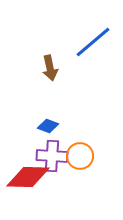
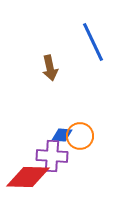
blue line: rotated 75 degrees counterclockwise
blue diamond: moved 14 px right, 9 px down; rotated 15 degrees counterclockwise
orange circle: moved 20 px up
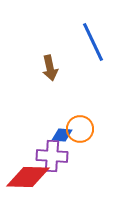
orange circle: moved 7 px up
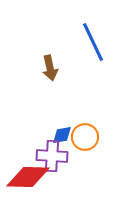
orange circle: moved 5 px right, 8 px down
blue diamond: rotated 15 degrees counterclockwise
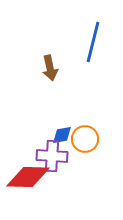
blue line: rotated 39 degrees clockwise
orange circle: moved 2 px down
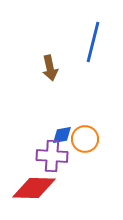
red diamond: moved 6 px right, 11 px down
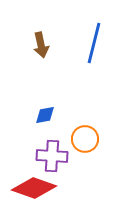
blue line: moved 1 px right, 1 px down
brown arrow: moved 9 px left, 23 px up
blue diamond: moved 17 px left, 20 px up
red diamond: rotated 18 degrees clockwise
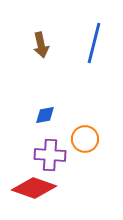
purple cross: moved 2 px left, 1 px up
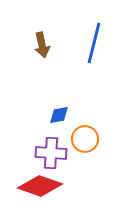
brown arrow: moved 1 px right
blue diamond: moved 14 px right
purple cross: moved 1 px right, 2 px up
red diamond: moved 6 px right, 2 px up
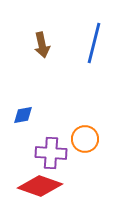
blue diamond: moved 36 px left
